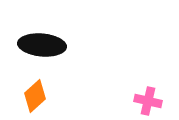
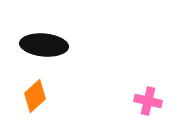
black ellipse: moved 2 px right
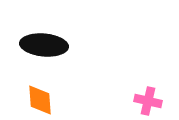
orange diamond: moved 5 px right, 4 px down; rotated 52 degrees counterclockwise
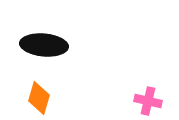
orange diamond: moved 1 px left, 2 px up; rotated 20 degrees clockwise
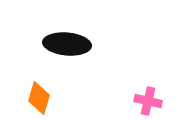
black ellipse: moved 23 px right, 1 px up
